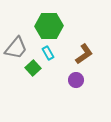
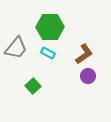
green hexagon: moved 1 px right, 1 px down
cyan rectangle: rotated 32 degrees counterclockwise
green square: moved 18 px down
purple circle: moved 12 px right, 4 px up
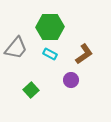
cyan rectangle: moved 2 px right, 1 px down
purple circle: moved 17 px left, 4 px down
green square: moved 2 px left, 4 px down
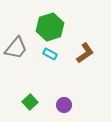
green hexagon: rotated 16 degrees counterclockwise
brown L-shape: moved 1 px right, 1 px up
purple circle: moved 7 px left, 25 px down
green square: moved 1 px left, 12 px down
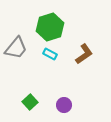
brown L-shape: moved 1 px left, 1 px down
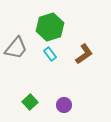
cyan rectangle: rotated 24 degrees clockwise
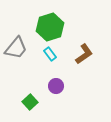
purple circle: moved 8 px left, 19 px up
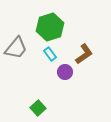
purple circle: moved 9 px right, 14 px up
green square: moved 8 px right, 6 px down
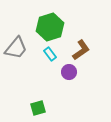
brown L-shape: moved 3 px left, 4 px up
purple circle: moved 4 px right
green square: rotated 28 degrees clockwise
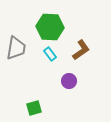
green hexagon: rotated 20 degrees clockwise
gray trapezoid: rotated 30 degrees counterclockwise
purple circle: moved 9 px down
green square: moved 4 px left
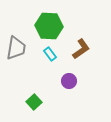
green hexagon: moved 1 px left, 1 px up
brown L-shape: moved 1 px up
green square: moved 6 px up; rotated 28 degrees counterclockwise
